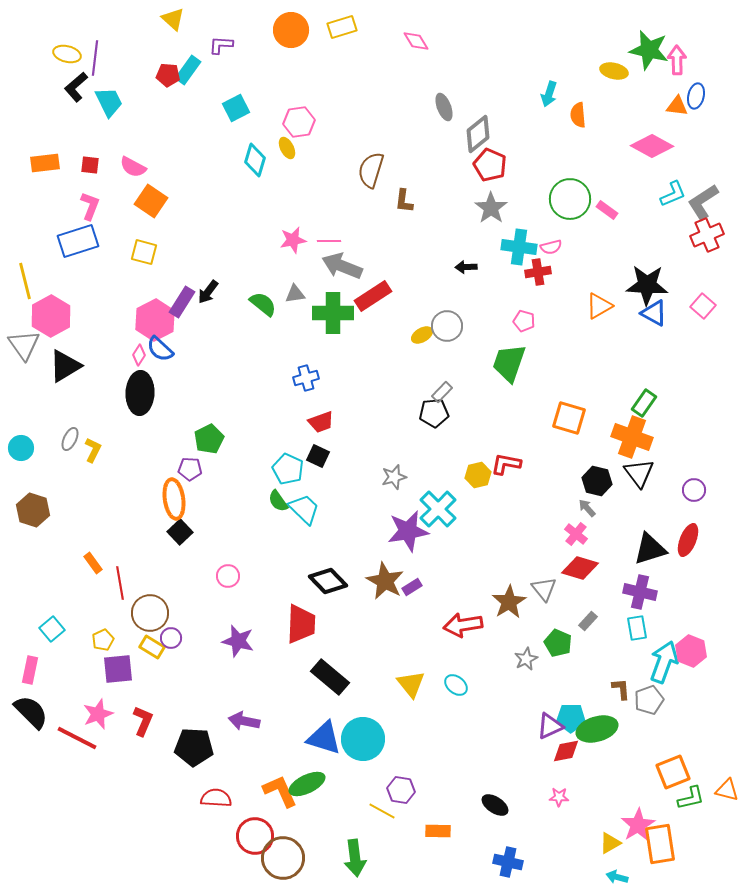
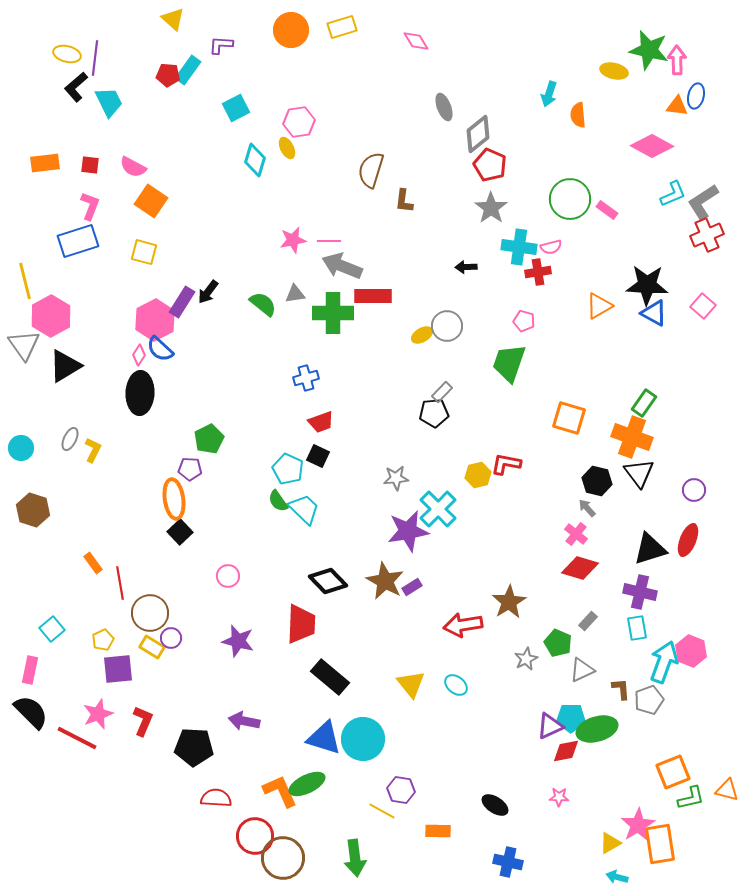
red rectangle at (373, 296): rotated 33 degrees clockwise
gray star at (394, 477): moved 2 px right, 1 px down; rotated 10 degrees clockwise
gray triangle at (544, 589): moved 38 px right, 81 px down; rotated 44 degrees clockwise
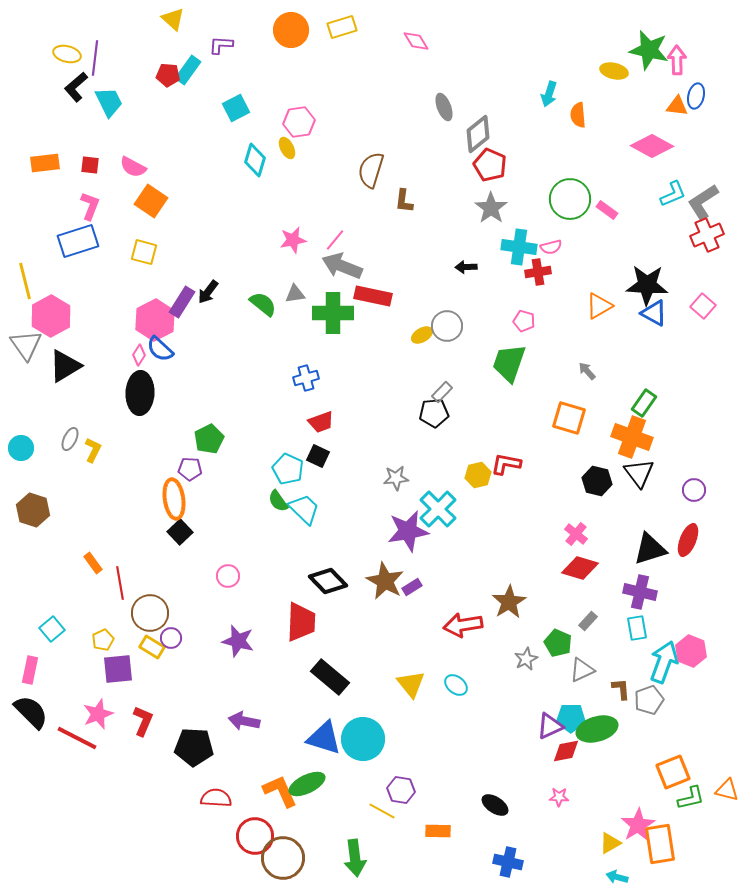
pink line at (329, 241): moved 6 px right, 1 px up; rotated 50 degrees counterclockwise
red rectangle at (373, 296): rotated 12 degrees clockwise
gray triangle at (24, 345): moved 2 px right
gray arrow at (587, 508): moved 137 px up
red trapezoid at (301, 624): moved 2 px up
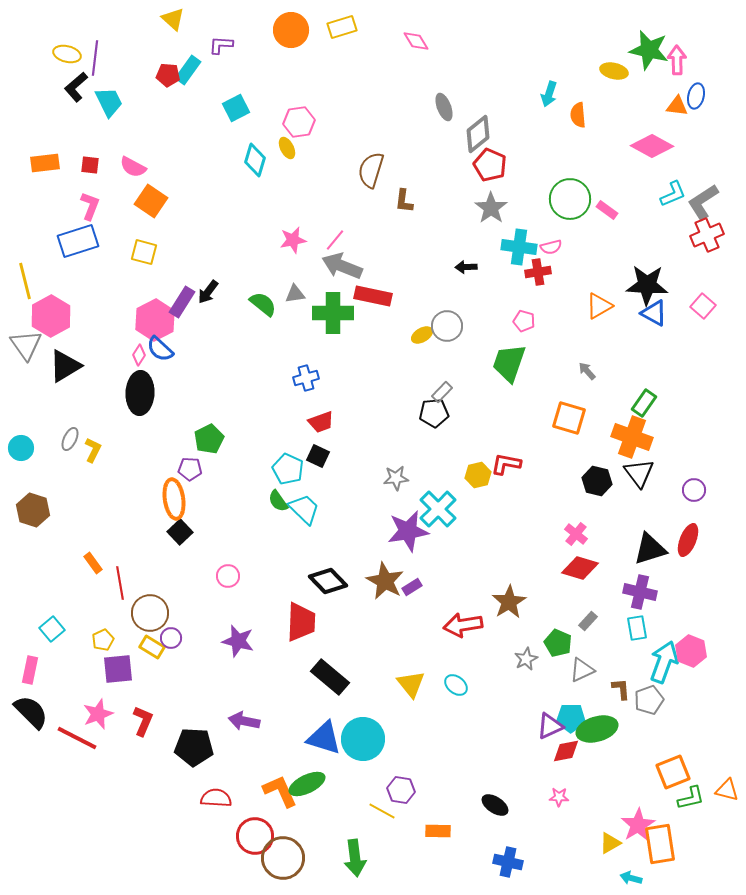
cyan arrow at (617, 877): moved 14 px right, 1 px down
